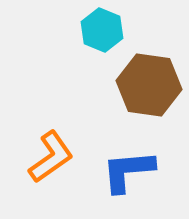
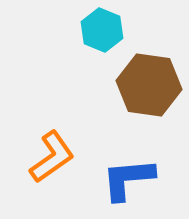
orange L-shape: moved 1 px right
blue L-shape: moved 8 px down
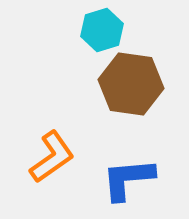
cyan hexagon: rotated 21 degrees clockwise
brown hexagon: moved 18 px left, 1 px up
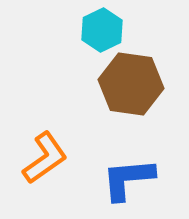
cyan hexagon: rotated 9 degrees counterclockwise
orange L-shape: moved 7 px left, 1 px down
